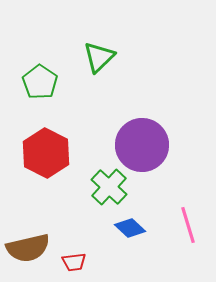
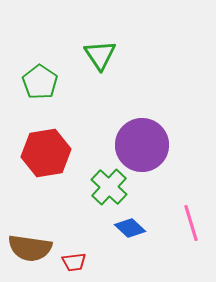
green triangle: moved 1 px right, 2 px up; rotated 20 degrees counterclockwise
red hexagon: rotated 24 degrees clockwise
pink line: moved 3 px right, 2 px up
brown semicircle: moved 2 px right; rotated 21 degrees clockwise
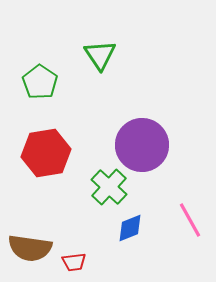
pink line: moved 1 px left, 3 px up; rotated 12 degrees counterclockwise
blue diamond: rotated 64 degrees counterclockwise
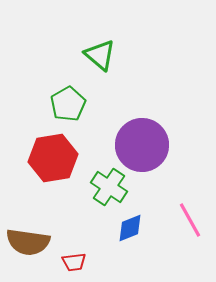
green triangle: rotated 16 degrees counterclockwise
green pentagon: moved 28 px right, 22 px down; rotated 8 degrees clockwise
red hexagon: moved 7 px right, 5 px down
green cross: rotated 9 degrees counterclockwise
brown semicircle: moved 2 px left, 6 px up
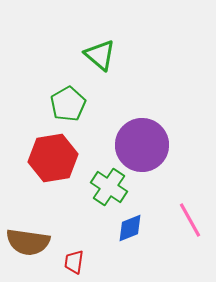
red trapezoid: rotated 105 degrees clockwise
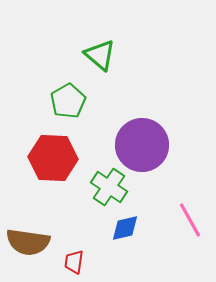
green pentagon: moved 3 px up
red hexagon: rotated 12 degrees clockwise
blue diamond: moved 5 px left; rotated 8 degrees clockwise
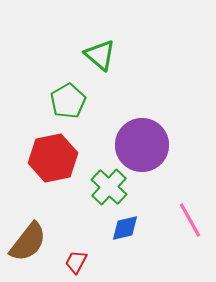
red hexagon: rotated 15 degrees counterclockwise
green cross: rotated 9 degrees clockwise
brown semicircle: rotated 60 degrees counterclockwise
red trapezoid: moved 2 px right; rotated 20 degrees clockwise
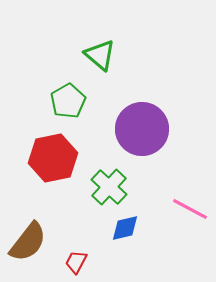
purple circle: moved 16 px up
pink line: moved 11 px up; rotated 33 degrees counterclockwise
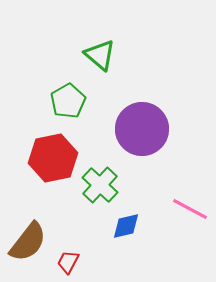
green cross: moved 9 px left, 2 px up
blue diamond: moved 1 px right, 2 px up
red trapezoid: moved 8 px left
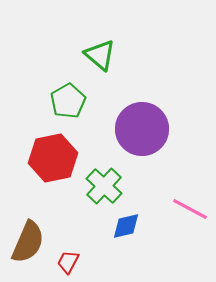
green cross: moved 4 px right, 1 px down
brown semicircle: rotated 15 degrees counterclockwise
